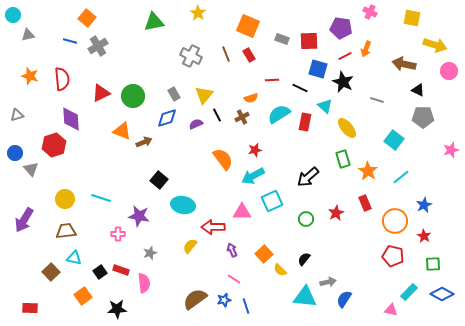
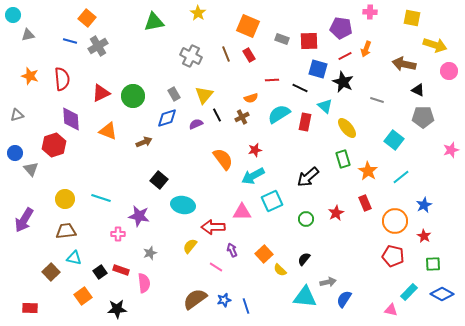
pink cross at (370, 12): rotated 24 degrees counterclockwise
orange triangle at (122, 131): moved 14 px left
pink line at (234, 279): moved 18 px left, 12 px up
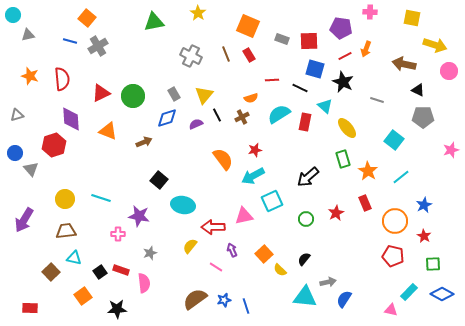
blue square at (318, 69): moved 3 px left
pink triangle at (242, 212): moved 2 px right, 4 px down; rotated 12 degrees counterclockwise
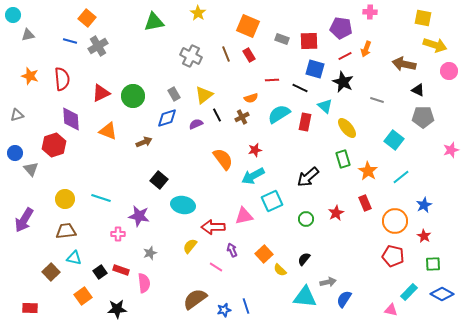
yellow square at (412, 18): moved 11 px right
yellow triangle at (204, 95): rotated 12 degrees clockwise
blue star at (224, 300): moved 10 px down
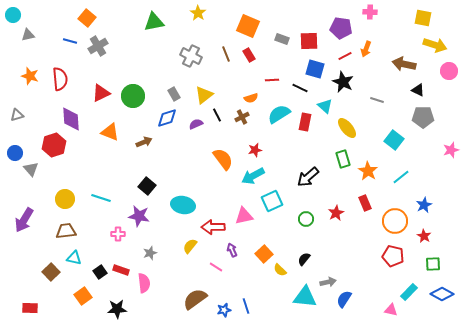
red semicircle at (62, 79): moved 2 px left
orange triangle at (108, 131): moved 2 px right, 1 px down
black square at (159, 180): moved 12 px left, 6 px down
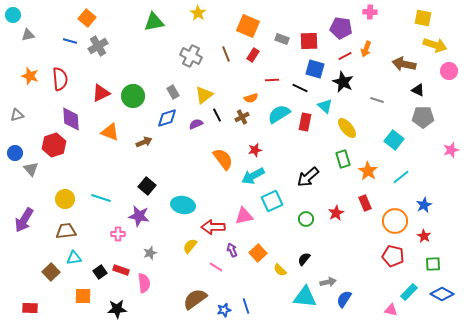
red rectangle at (249, 55): moved 4 px right; rotated 64 degrees clockwise
gray rectangle at (174, 94): moved 1 px left, 2 px up
orange square at (264, 254): moved 6 px left, 1 px up
cyan triangle at (74, 258): rotated 21 degrees counterclockwise
orange square at (83, 296): rotated 36 degrees clockwise
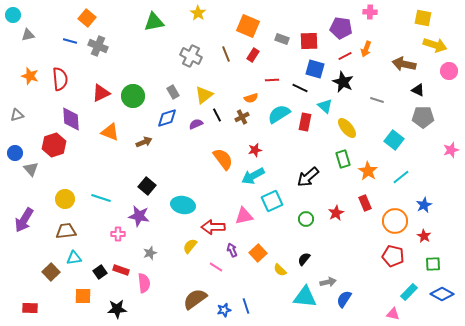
gray cross at (98, 46): rotated 36 degrees counterclockwise
pink triangle at (391, 310): moved 2 px right, 4 px down
